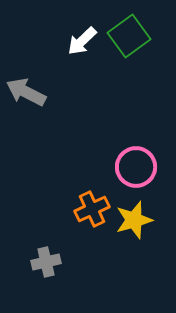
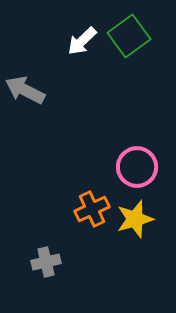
gray arrow: moved 1 px left, 2 px up
pink circle: moved 1 px right
yellow star: moved 1 px right, 1 px up
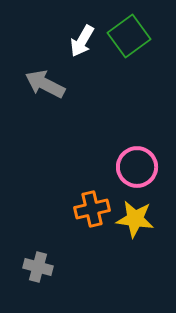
white arrow: rotated 16 degrees counterclockwise
gray arrow: moved 20 px right, 6 px up
orange cross: rotated 12 degrees clockwise
yellow star: rotated 24 degrees clockwise
gray cross: moved 8 px left, 5 px down; rotated 28 degrees clockwise
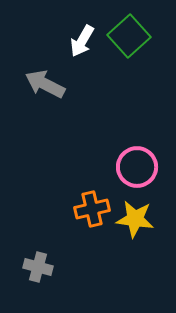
green square: rotated 6 degrees counterclockwise
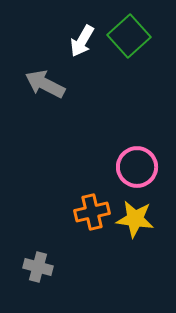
orange cross: moved 3 px down
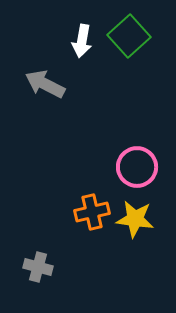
white arrow: rotated 20 degrees counterclockwise
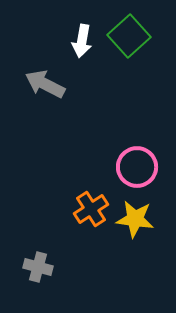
orange cross: moved 1 px left, 3 px up; rotated 20 degrees counterclockwise
